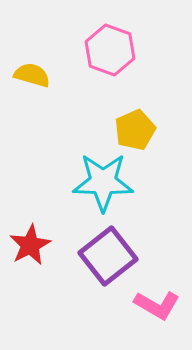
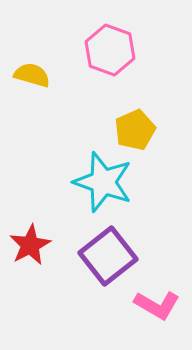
cyan star: rotated 18 degrees clockwise
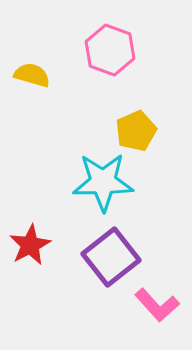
yellow pentagon: moved 1 px right, 1 px down
cyan star: rotated 20 degrees counterclockwise
purple square: moved 3 px right, 1 px down
pink L-shape: rotated 18 degrees clockwise
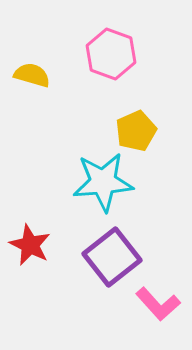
pink hexagon: moved 1 px right, 4 px down
cyan star: rotated 4 degrees counterclockwise
red star: rotated 18 degrees counterclockwise
purple square: moved 1 px right
pink L-shape: moved 1 px right, 1 px up
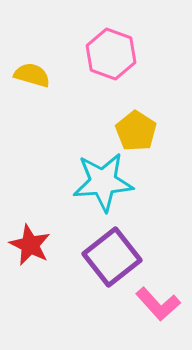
yellow pentagon: rotated 15 degrees counterclockwise
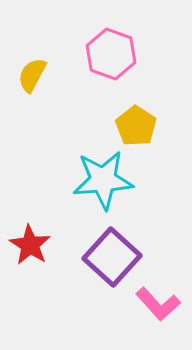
yellow semicircle: rotated 78 degrees counterclockwise
yellow pentagon: moved 5 px up
cyan star: moved 2 px up
red star: rotated 6 degrees clockwise
purple square: rotated 10 degrees counterclockwise
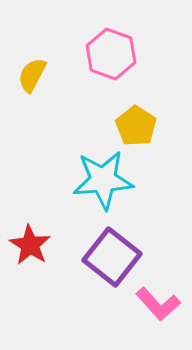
purple square: rotated 4 degrees counterclockwise
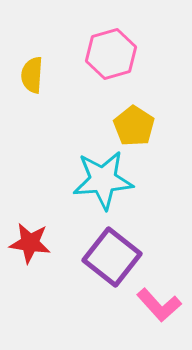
pink hexagon: rotated 24 degrees clockwise
yellow semicircle: rotated 24 degrees counterclockwise
yellow pentagon: moved 2 px left
red star: moved 2 px up; rotated 24 degrees counterclockwise
pink L-shape: moved 1 px right, 1 px down
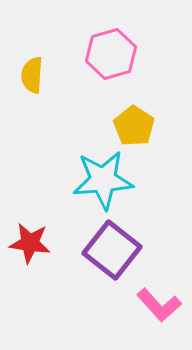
purple square: moved 7 px up
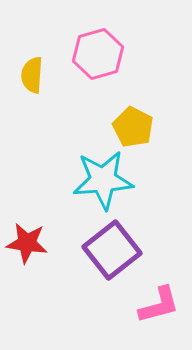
pink hexagon: moved 13 px left
yellow pentagon: moved 1 px left, 1 px down; rotated 6 degrees counterclockwise
red star: moved 3 px left
purple square: rotated 14 degrees clockwise
pink L-shape: rotated 63 degrees counterclockwise
